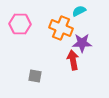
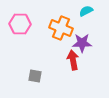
cyan semicircle: moved 7 px right
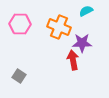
orange cross: moved 2 px left, 1 px up
gray square: moved 16 px left; rotated 24 degrees clockwise
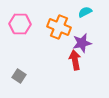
cyan semicircle: moved 1 px left, 1 px down
purple star: rotated 12 degrees counterclockwise
red arrow: moved 2 px right
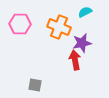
gray square: moved 16 px right, 9 px down; rotated 24 degrees counterclockwise
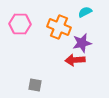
red arrow: rotated 84 degrees counterclockwise
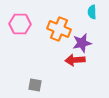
cyan semicircle: moved 7 px right; rotated 64 degrees counterclockwise
orange cross: moved 2 px down
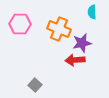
gray square: rotated 32 degrees clockwise
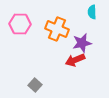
orange cross: moved 2 px left
red arrow: rotated 18 degrees counterclockwise
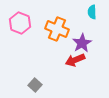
pink hexagon: moved 1 px up; rotated 20 degrees clockwise
purple star: rotated 18 degrees counterclockwise
